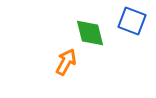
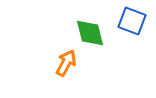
orange arrow: moved 1 px down
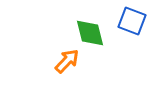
orange arrow: moved 1 px right, 2 px up; rotated 16 degrees clockwise
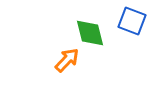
orange arrow: moved 1 px up
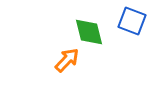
green diamond: moved 1 px left, 1 px up
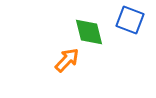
blue square: moved 2 px left, 1 px up
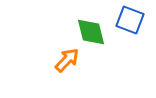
green diamond: moved 2 px right
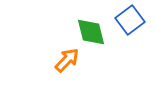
blue square: rotated 32 degrees clockwise
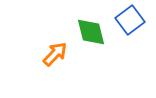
orange arrow: moved 12 px left, 6 px up
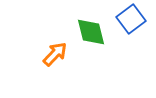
blue square: moved 1 px right, 1 px up
